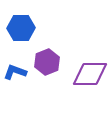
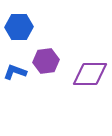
blue hexagon: moved 2 px left, 1 px up
purple hexagon: moved 1 px left, 1 px up; rotated 15 degrees clockwise
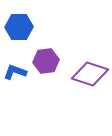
purple diamond: rotated 18 degrees clockwise
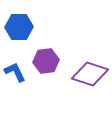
blue L-shape: rotated 45 degrees clockwise
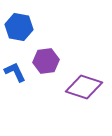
blue hexagon: rotated 12 degrees clockwise
purple diamond: moved 6 px left, 13 px down
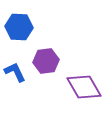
blue hexagon: rotated 8 degrees counterclockwise
purple diamond: rotated 42 degrees clockwise
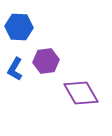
blue L-shape: moved 3 px up; rotated 125 degrees counterclockwise
purple diamond: moved 3 px left, 6 px down
